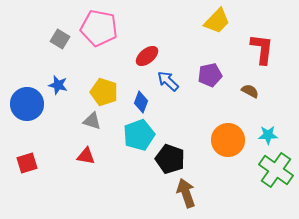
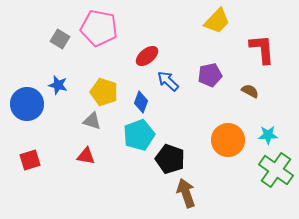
red L-shape: rotated 12 degrees counterclockwise
red square: moved 3 px right, 3 px up
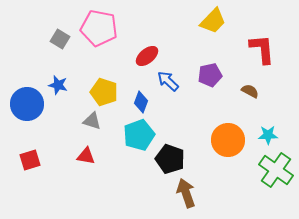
yellow trapezoid: moved 4 px left
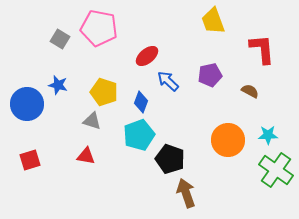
yellow trapezoid: rotated 116 degrees clockwise
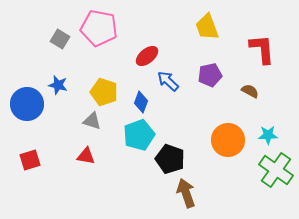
yellow trapezoid: moved 6 px left, 6 px down
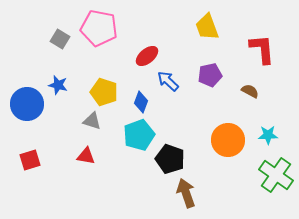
green cross: moved 5 px down
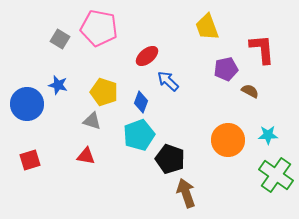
purple pentagon: moved 16 px right, 6 px up
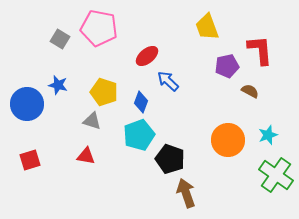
red L-shape: moved 2 px left, 1 px down
purple pentagon: moved 1 px right, 3 px up
cyan star: rotated 18 degrees counterclockwise
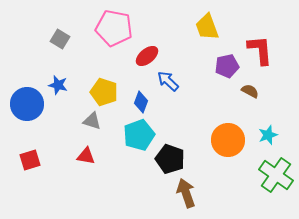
pink pentagon: moved 15 px right
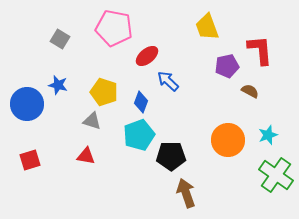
black pentagon: moved 1 px right, 3 px up; rotated 20 degrees counterclockwise
